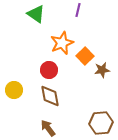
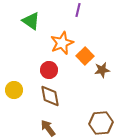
green triangle: moved 5 px left, 7 px down
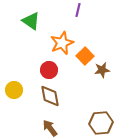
brown arrow: moved 2 px right
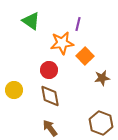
purple line: moved 14 px down
orange star: rotated 15 degrees clockwise
brown star: moved 8 px down
brown hexagon: rotated 25 degrees clockwise
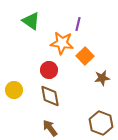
orange star: rotated 15 degrees clockwise
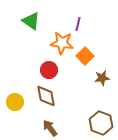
yellow circle: moved 1 px right, 12 px down
brown diamond: moved 4 px left
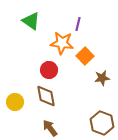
brown hexagon: moved 1 px right
